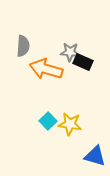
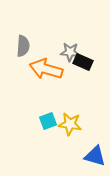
cyan square: rotated 24 degrees clockwise
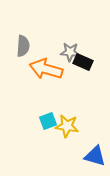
yellow star: moved 3 px left, 2 px down
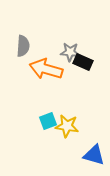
blue triangle: moved 1 px left, 1 px up
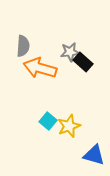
gray star: rotated 12 degrees counterclockwise
black rectangle: rotated 18 degrees clockwise
orange arrow: moved 6 px left, 1 px up
cyan square: rotated 30 degrees counterclockwise
yellow star: moved 2 px right; rotated 30 degrees counterclockwise
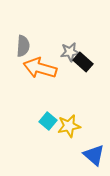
yellow star: rotated 10 degrees clockwise
blue triangle: rotated 25 degrees clockwise
